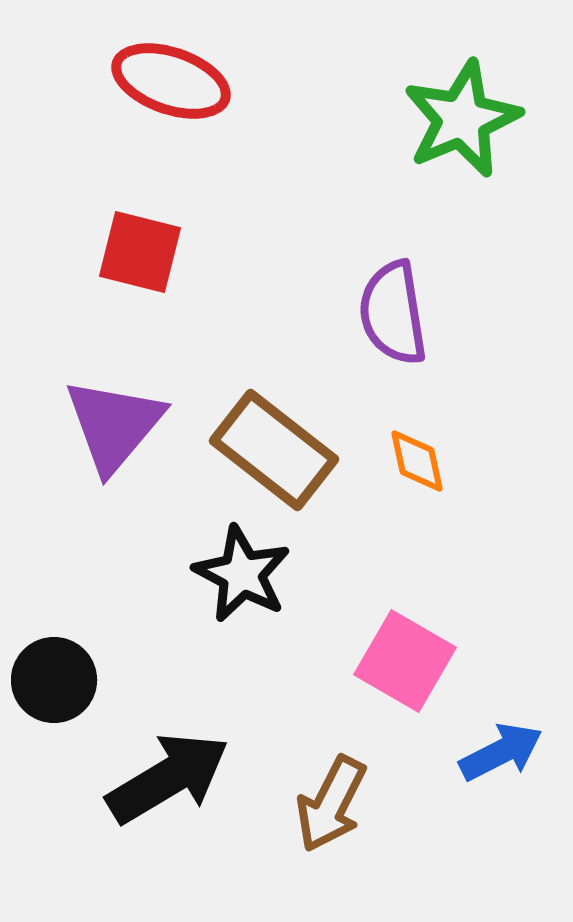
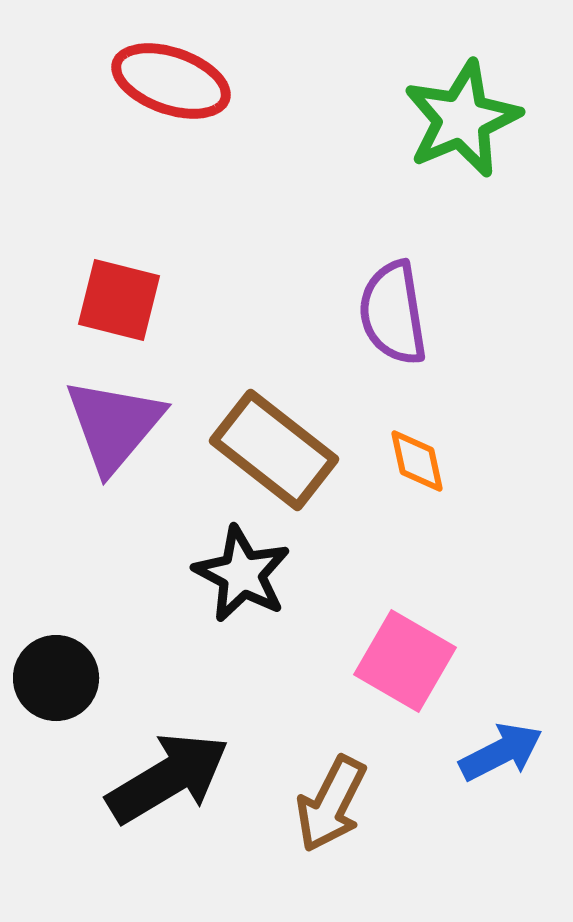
red square: moved 21 px left, 48 px down
black circle: moved 2 px right, 2 px up
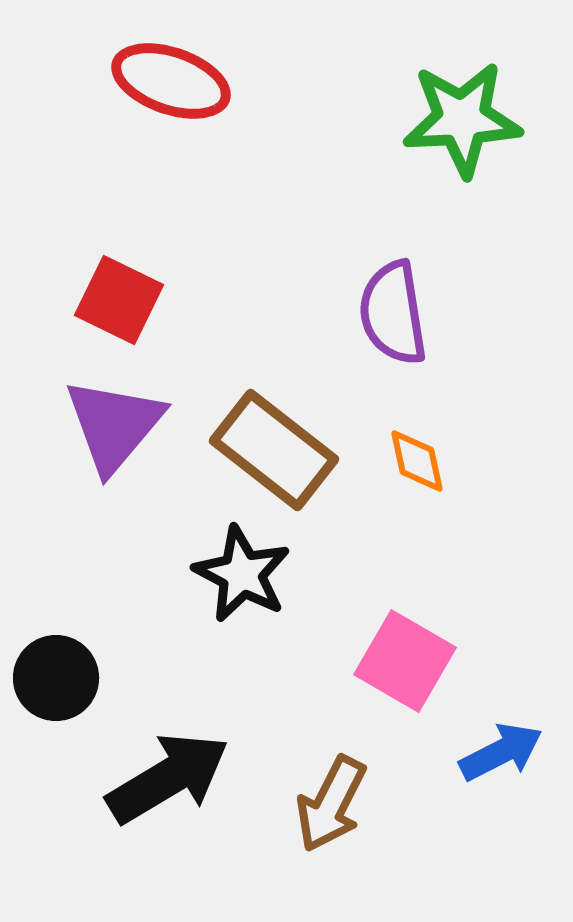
green star: rotated 20 degrees clockwise
red square: rotated 12 degrees clockwise
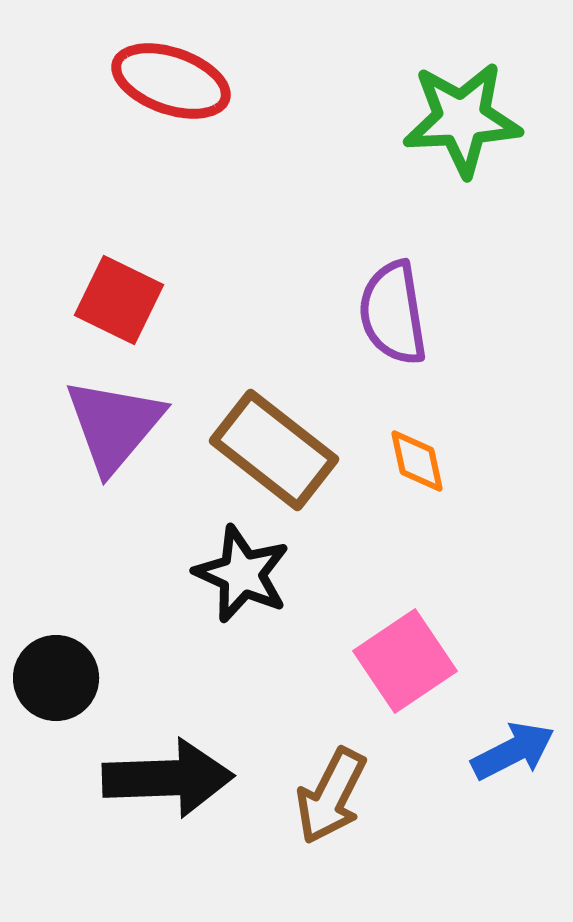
black star: rotated 4 degrees counterclockwise
pink square: rotated 26 degrees clockwise
blue arrow: moved 12 px right, 1 px up
black arrow: rotated 29 degrees clockwise
brown arrow: moved 8 px up
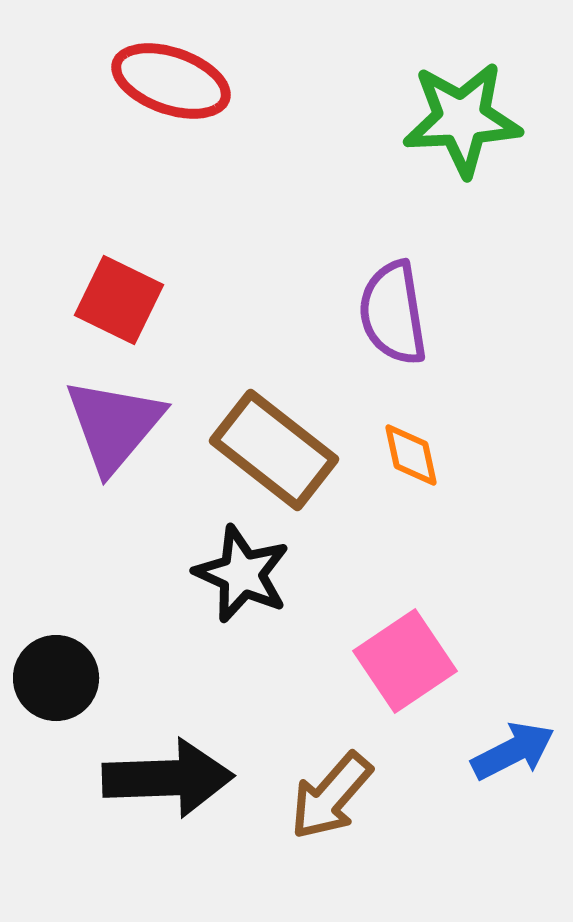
orange diamond: moved 6 px left, 6 px up
brown arrow: rotated 14 degrees clockwise
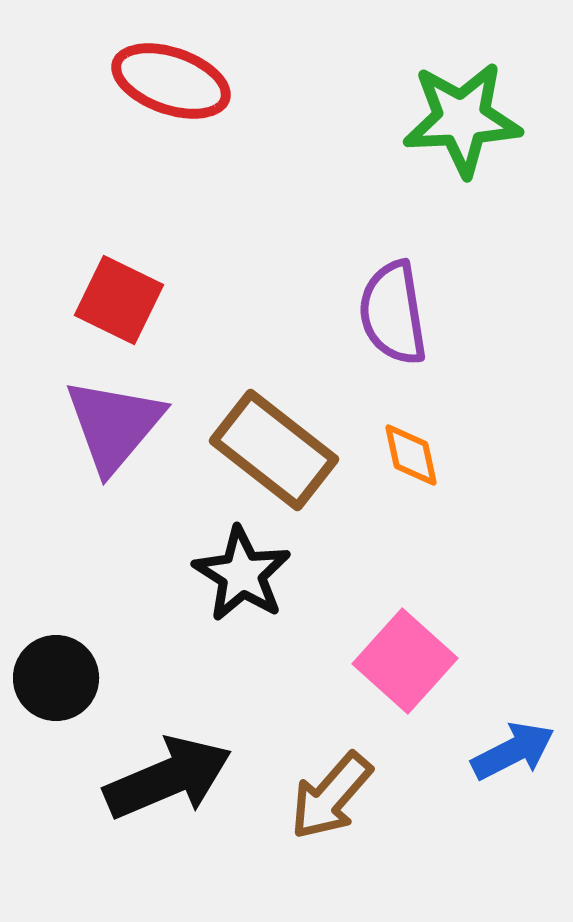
black star: rotated 8 degrees clockwise
pink square: rotated 14 degrees counterclockwise
black arrow: rotated 21 degrees counterclockwise
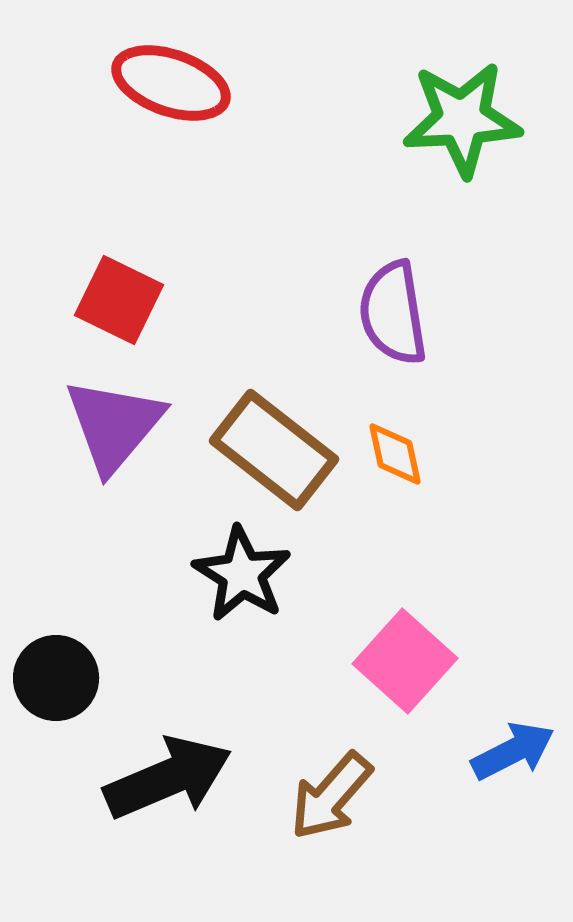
red ellipse: moved 2 px down
orange diamond: moved 16 px left, 1 px up
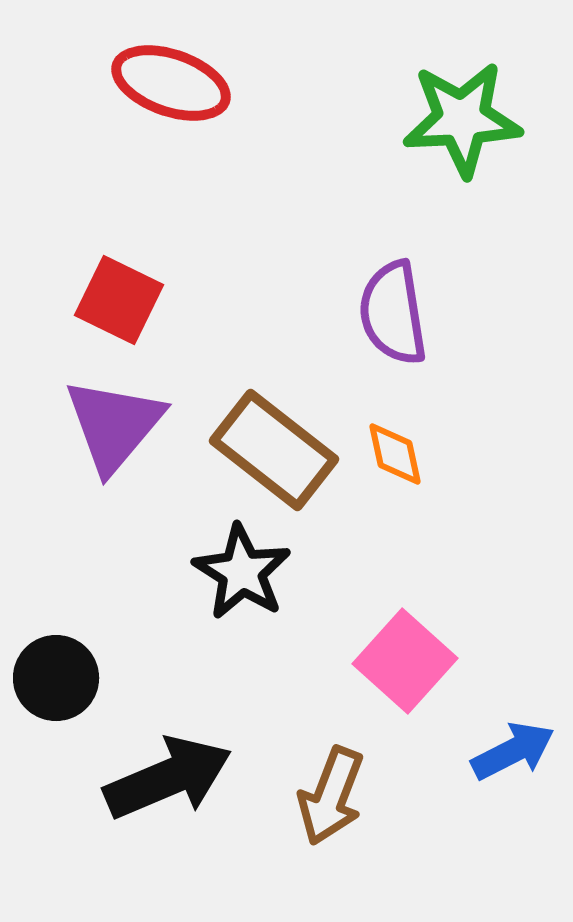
black star: moved 2 px up
brown arrow: rotated 20 degrees counterclockwise
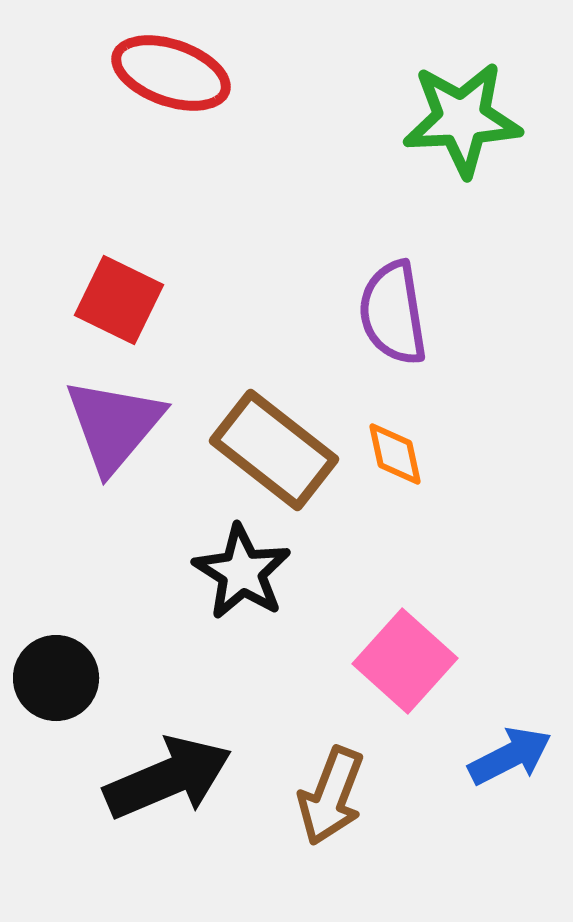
red ellipse: moved 10 px up
blue arrow: moved 3 px left, 5 px down
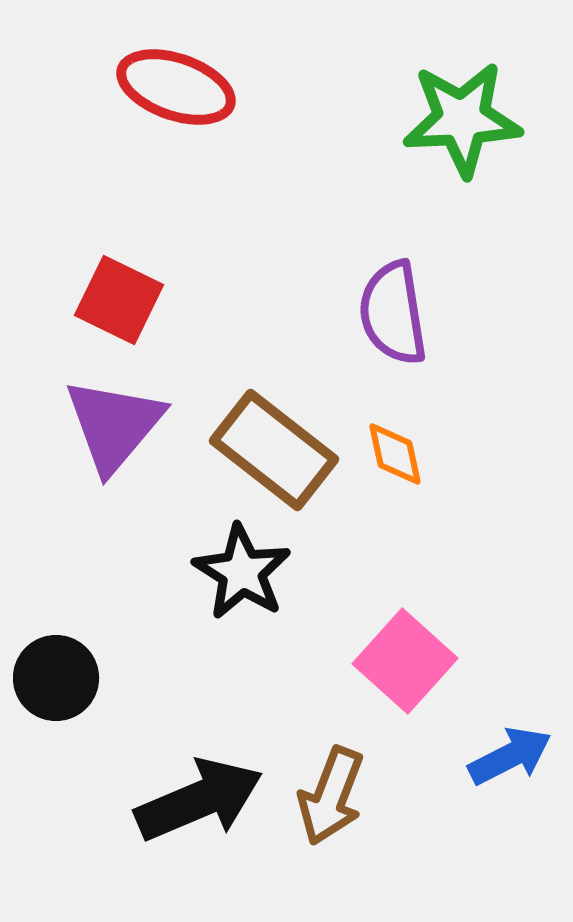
red ellipse: moved 5 px right, 14 px down
black arrow: moved 31 px right, 22 px down
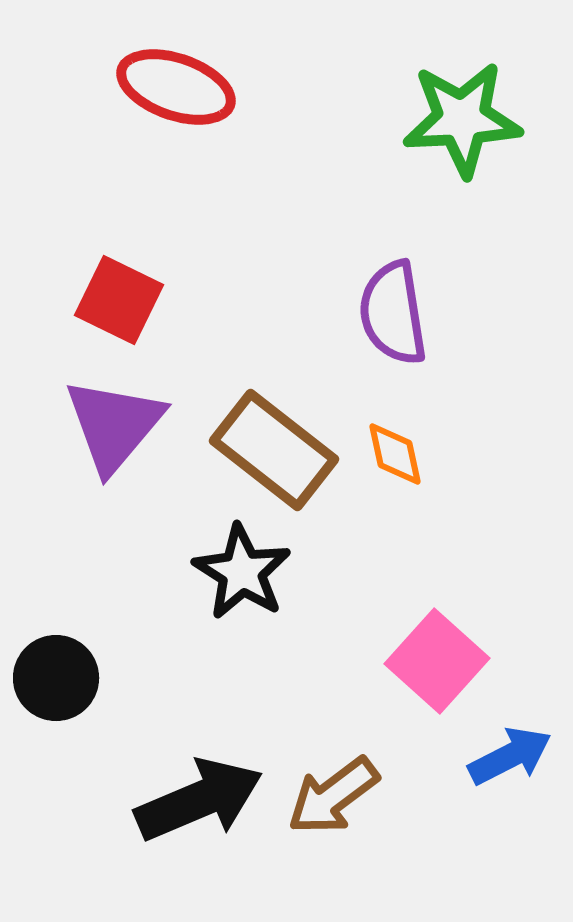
pink square: moved 32 px right
brown arrow: moved 2 px right; rotated 32 degrees clockwise
